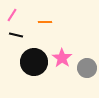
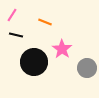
orange line: rotated 24 degrees clockwise
pink star: moved 9 px up
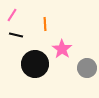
orange line: moved 2 px down; rotated 64 degrees clockwise
black circle: moved 1 px right, 2 px down
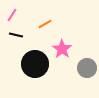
orange line: rotated 64 degrees clockwise
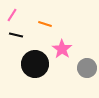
orange line: rotated 48 degrees clockwise
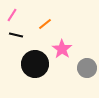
orange line: rotated 56 degrees counterclockwise
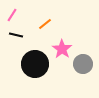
gray circle: moved 4 px left, 4 px up
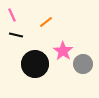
pink line: rotated 56 degrees counterclockwise
orange line: moved 1 px right, 2 px up
pink star: moved 1 px right, 2 px down
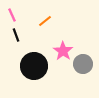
orange line: moved 1 px left, 1 px up
black line: rotated 56 degrees clockwise
black circle: moved 1 px left, 2 px down
